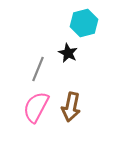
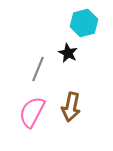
pink semicircle: moved 4 px left, 5 px down
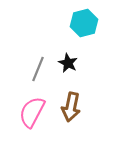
black star: moved 10 px down
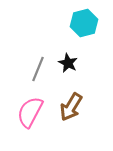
brown arrow: rotated 20 degrees clockwise
pink semicircle: moved 2 px left
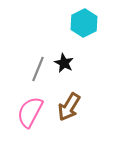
cyan hexagon: rotated 12 degrees counterclockwise
black star: moved 4 px left
brown arrow: moved 2 px left
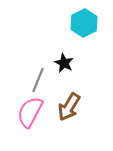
gray line: moved 11 px down
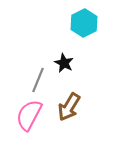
pink semicircle: moved 1 px left, 3 px down
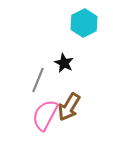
pink semicircle: moved 16 px right
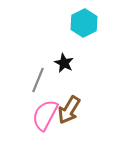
brown arrow: moved 3 px down
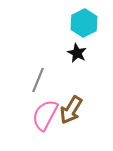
black star: moved 13 px right, 10 px up
brown arrow: moved 2 px right
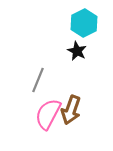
black star: moved 2 px up
brown arrow: rotated 12 degrees counterclockwise
pink semicircle: moved 3 px right, 1 px up
